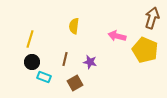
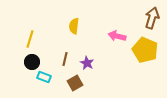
purple star: moved 3 px left, 1 px down; rotated 16 degrees clockwise
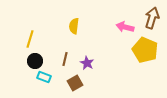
pink arrow: moved 8 px right, 9 px up
black circle: moved 3 px right, 1 px up
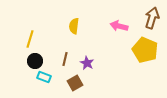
pink arrow: moved 6 px left, 1 px up
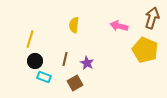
yellow semicircle: moved 1 px up
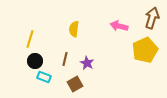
yellow semicircle: moved 4 px down
yellow pentagon: rotated 25 degrees clockwise
brown square: moved 1 px down
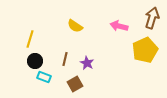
yellow semicircle: moved 1 px right, 3 px up; rotated 63 degrees counterclockwise
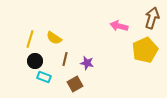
yellow semicircle: moved 21 px left, 12 px down
purple star: rotated 16 degrees counterclockwise
